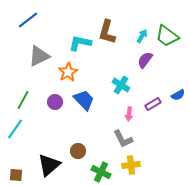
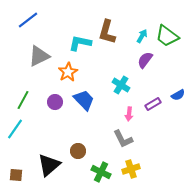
yellow cross: moved 4 px down; rotated 12 degrees counterclockwise
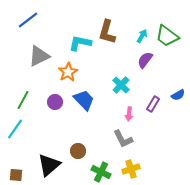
cyan cross: rotated 12 degrees clockwise
purple rectangle: rotated 28 degrees counterclockwise
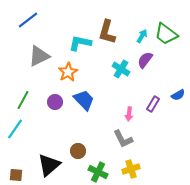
green trapezoid: moved 1 px left, 2 px up
cyan cross: moved 16 px up; rotated 12 degrees counterclockwise
green cross: moved 3 px left
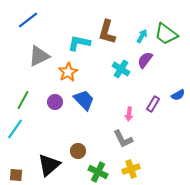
cyan L-shape: moved 1 px left
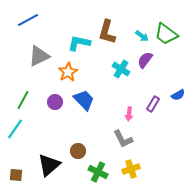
blue line: rotated 10 degrees clockwise
cyan arrow: rotated 96 degrees clockwise
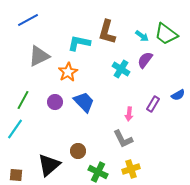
blue trapezoid: moved 2 px down
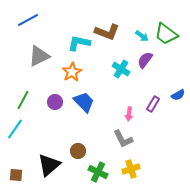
brown L-shape: rotated 85 degrees counterclockwise
orange star: moved 4 px right
